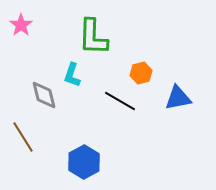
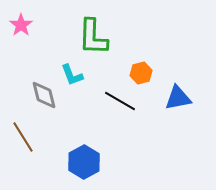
cyan L-shape: rotated 40 degrees counterclockwise
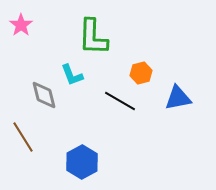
blue hexagon: moved 2 px left
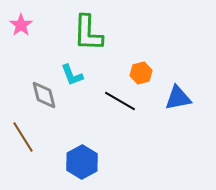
green L-shape: moved 5 px left, 4 px up
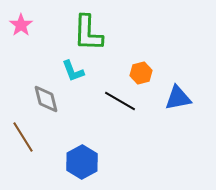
cyan L-shape: moved 1 px right, 4 px up
gray diamond: moved 2 px right, 4 px down
